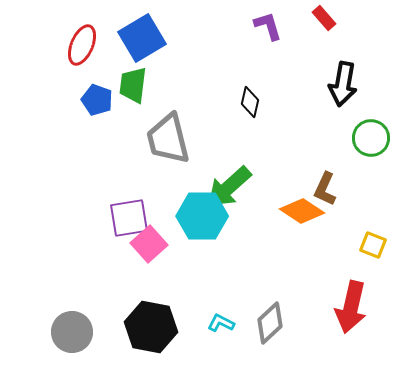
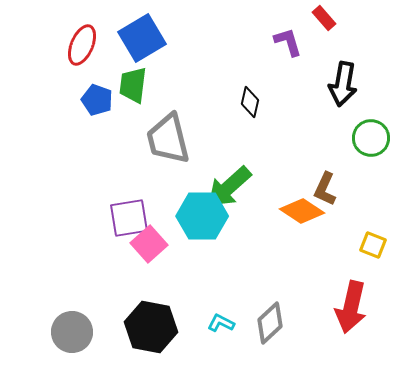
purple L-shape: moved 20 px right, 16 px down
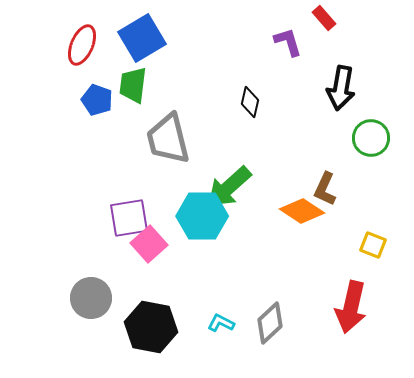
black arrow: moved 2 px left, 4 px down
gray circle: moved 19 px right, 34 px up
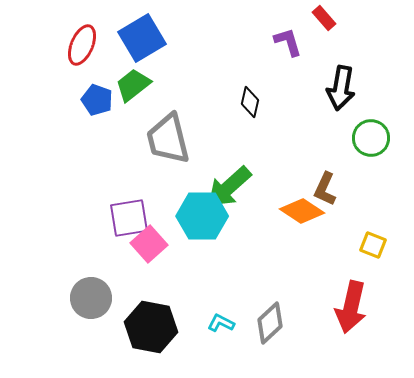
green trapezoid: rotated 45 degrees clockwise
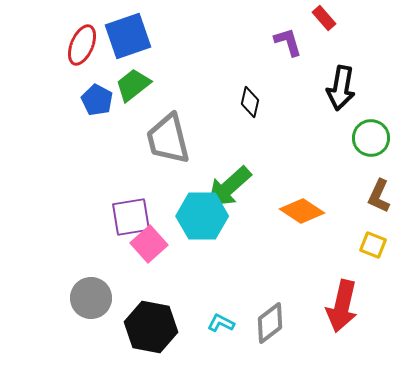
blue square: moved 14 px left, 2 px up; rotated 12 degrees clockwise
blue pentagon: rotated 8 degrees clockwise
brown L-shape: moved 54 px right, 7 px down
purple square: moved 2 px right, 1 px up
red arrow: moved 9 px left, 1 px up
gray diamond: rotated 6 degrees clockwise
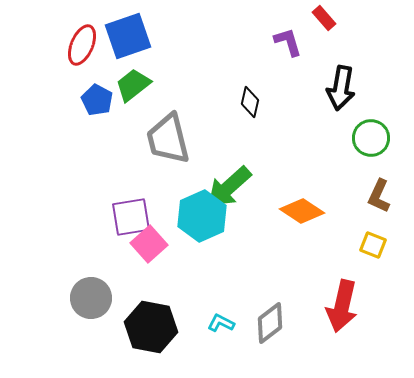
cyan hexagon: rotated 24 degrees counterclockwise
